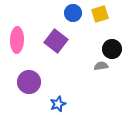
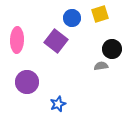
blue circle: moved 1 px left, 5 px down
purple circle: moved 2 px left
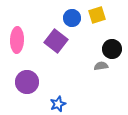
yellow square: moved 3 px left, 1 px down
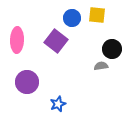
yellow square: rotated 24 degrees clockwise
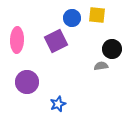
purple square: rotated 25 degrees clockwise
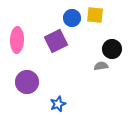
yellow square: moved 2 px left
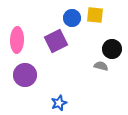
gray semicircle: rotated 24 degrees clockwise
purple circle: moved 2 px left, 7 px up
blue star: moved 1 px right, 1 px up
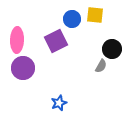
blue circle: moved 1 px down
gray semicircle: rotated 104 degrees clockwise
purple circle: moved 2 px left, 7 px up
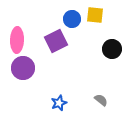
gray semicircle: moved 34 px down; rotated 80 degrees counterclockwise
